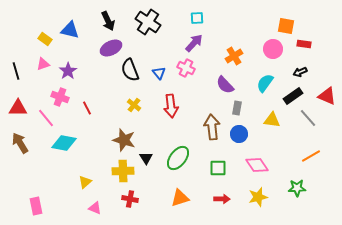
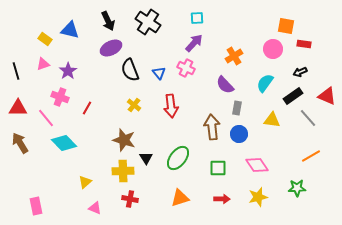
red line at (87, 108): rotated 56 degrees clockwise
cyan diamond at (64, 143): rotated 35 degrees clockwise
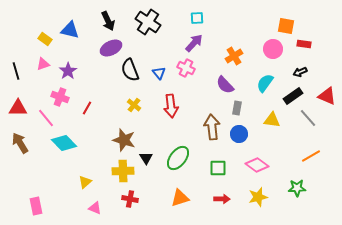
pink diamond at (257, 165): rotated 20 degrees counterclockwise
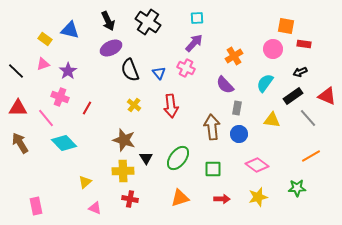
black line at (16, 71): rotated 30 degrees counterclockwise
green square at (218, 168): moved 5 px left, 1 px down
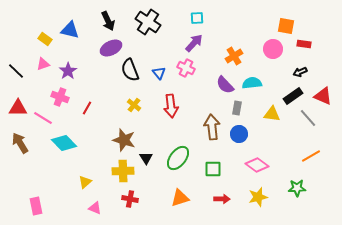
cyan semicircle at (265, 83): moved 13 px left; rotated 48 degrees clockwise
red triangle at (327, 96): moved 4 px left
pink line at (46, 118): moved 3 px left; rotated 18 degrees counterclockwise
yellow triangle at (272, 120): moved 6 px up
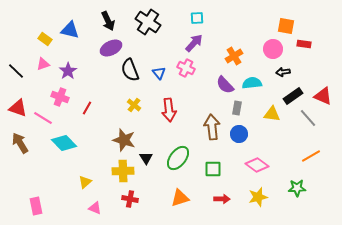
black arrow at (300, 72): moved 17 px left; rotated 16 degrees clockwise
red arrow at (171, 106): moved 2 px left, 4 px down
red triangle at (18, 108): rotated 18 degrees clockwise
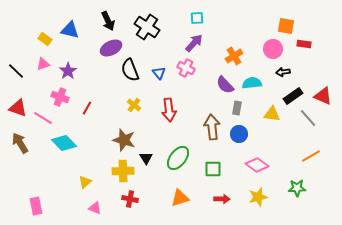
black cross at (148, 22): moved 1 px left, 5 px down
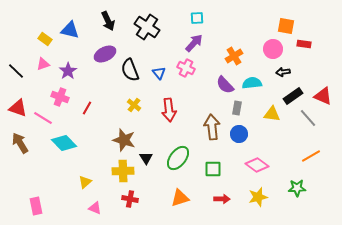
purple ellipse at (111, 48): moved 6 px left, 6 px down
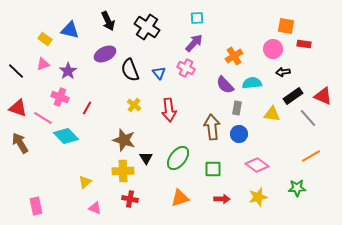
cyan diamond at (64, 143): moved 2 px right, 7 px up
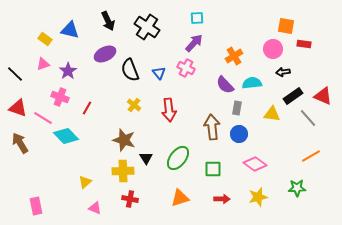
black line at (16, 71): moved 1 px left, 3 px down
pink diamond at (257, 165): moved 2 px left, 1 px up
